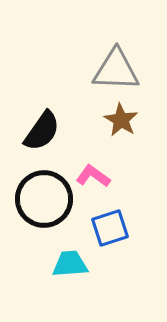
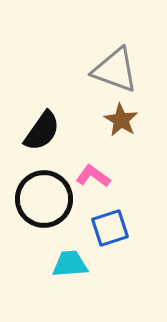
gray triangle: moved 1 px left; rotated 18 degrees clockwise
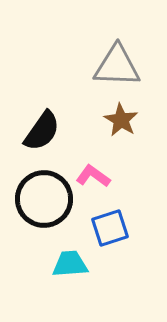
gray triangle: moved 2 px right, 4 px up; rotated 18 degrees counterclockwise
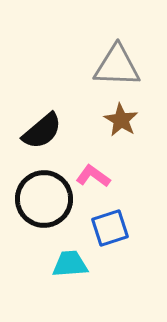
black semicircle: rotated 15 degrees clockwise
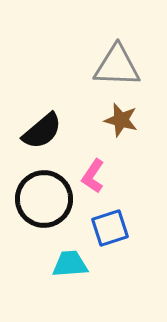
brown star: rotated 16 degrees counterclockwise
pink L-shape: rotated 92 degrees counterclockwise
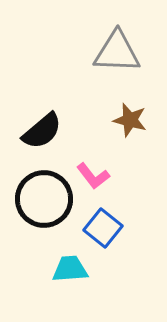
gray triangle: moved 14 px up
brown star: moved 9 px right
pink L-shape: rotated 72 degrees counterclockwise
blue square: moved 7 px left; rotated 33 degrees counterclockwise
cyan trapezoid: moved 5 px down
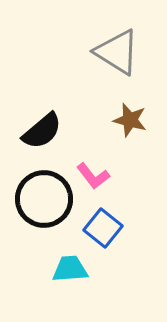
gray triangle: rotated 30 degrees clockwise
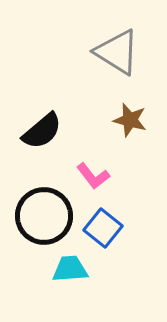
black circle: moved 17 px down
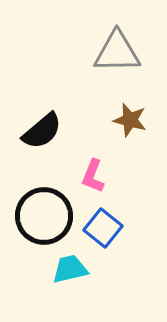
gray triangle: rotated 33 degrees counterclockwise
pink L-shape: rotated 60 degrees clockwise
cyan trapezoid: rotated 9 degrees counterclockwise
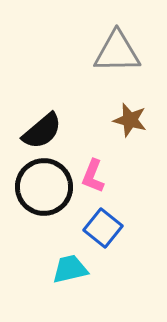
black circle: moved 29 px up
